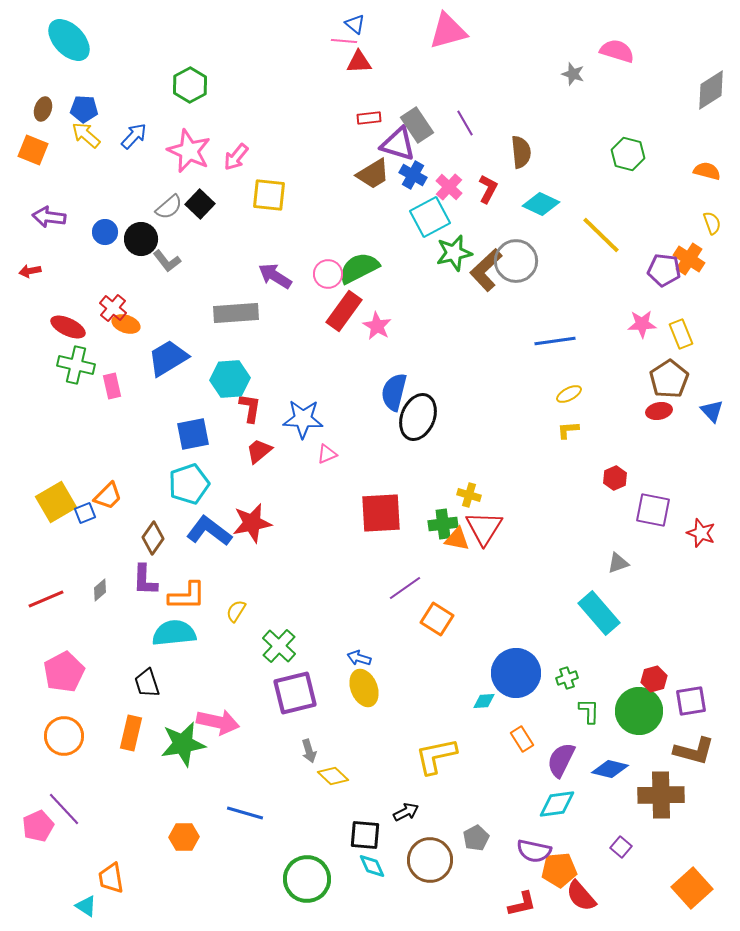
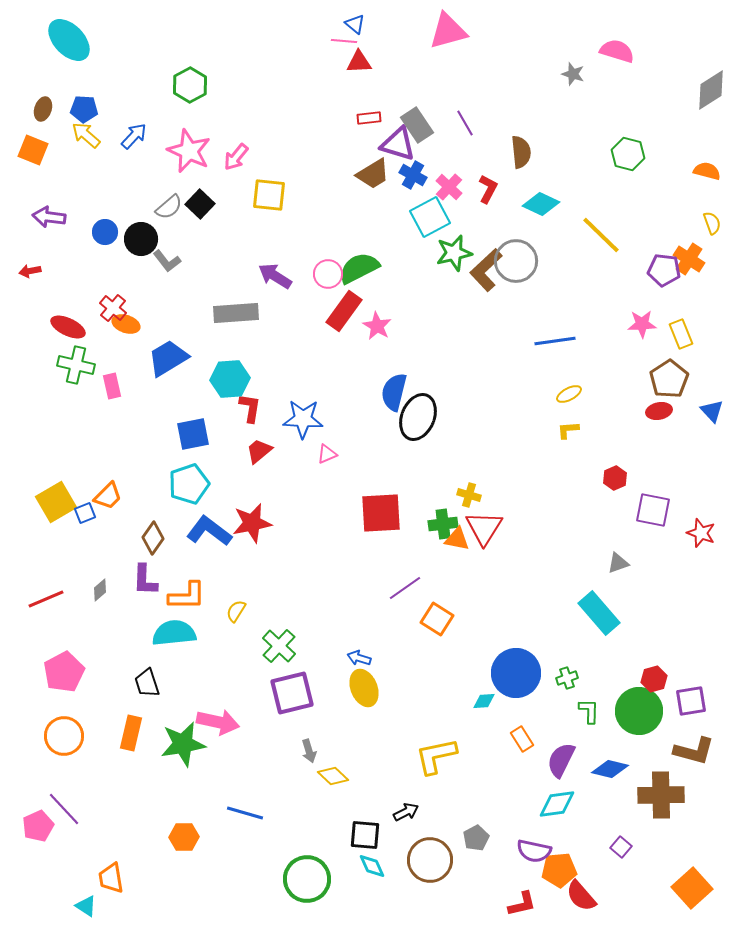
purple square at (295, 693): moved 3 px left
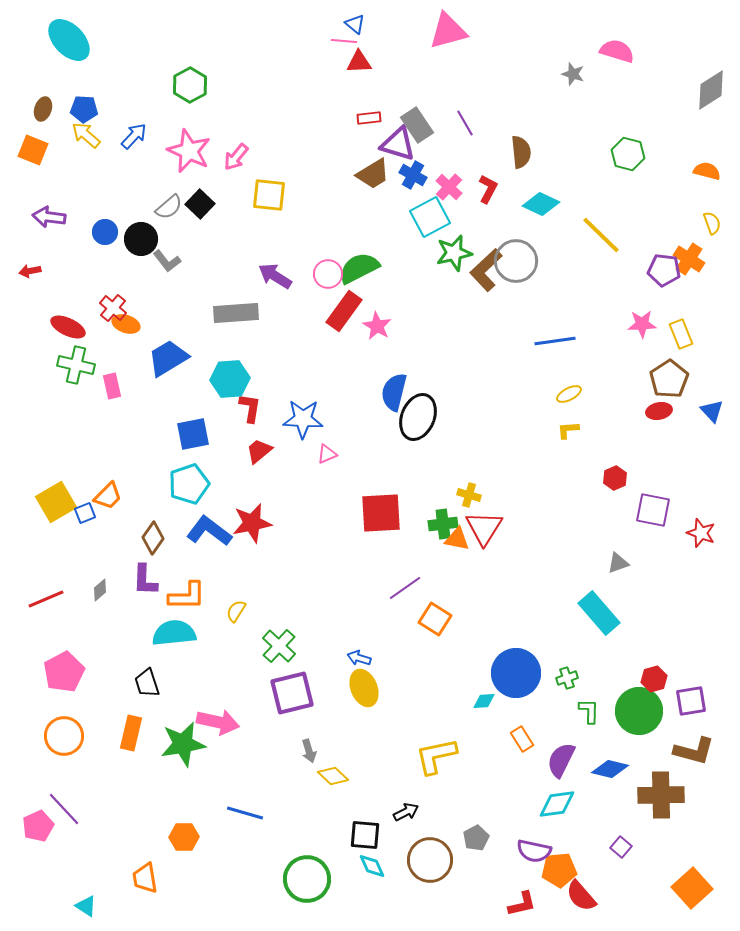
orange square at (437, 619): moved 2 px left
orange trapezoid at (111, 878): moved 34 px right
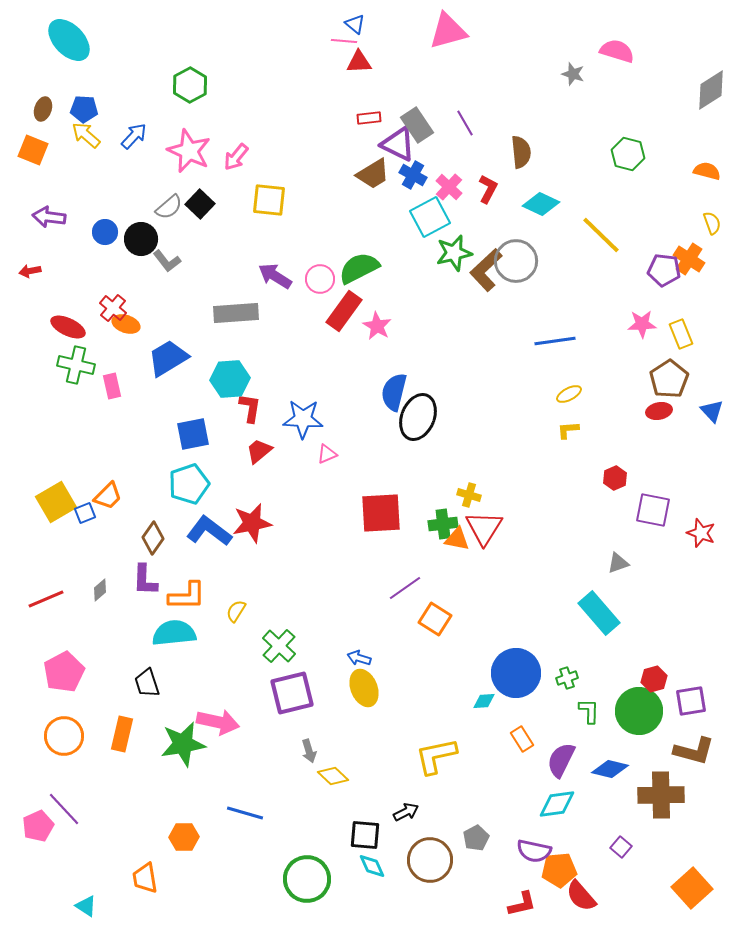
purple triangle at (398, 144): rotated 9 degrees clockwise
yellow square at (269, 195): moved 5 px down
pink circle at (328, 274): moved 8 px left, 5 px down
orange rectangle at (131, 733): moved 9 px left, 1 px down
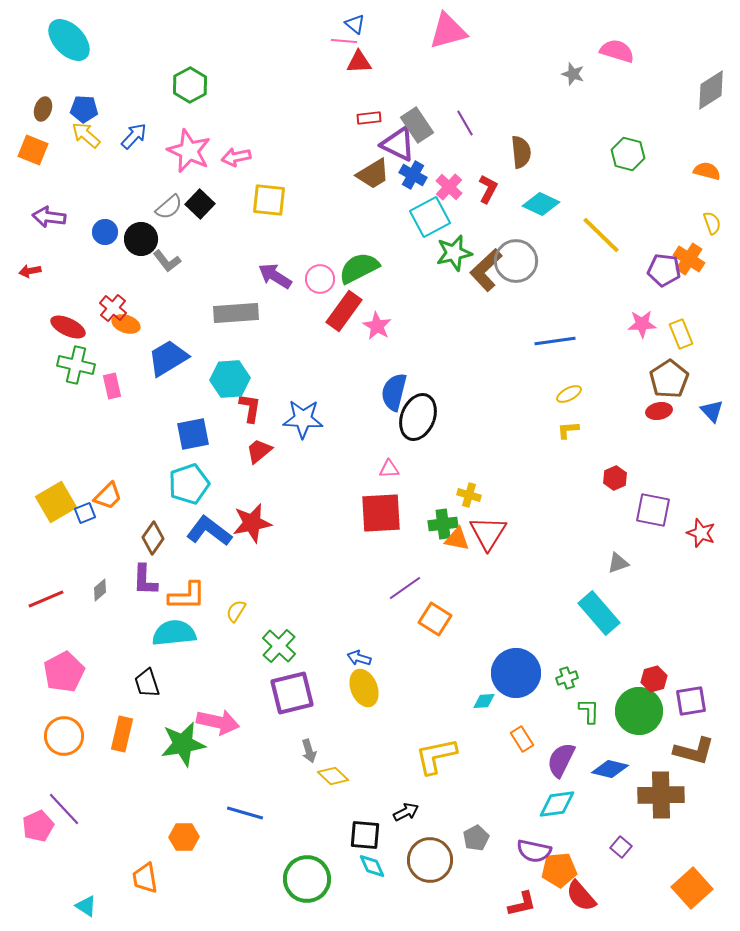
pink arrow at (236, 157): rotated 40 degrees clockwise
pink triangle at (327, 454): moved 62 px right, 15 px down; rotated 20 degrees clockwise
red triangle at (484, 528): moved 4 px right, 5 px down
